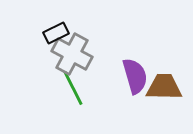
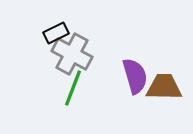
green line: rotated 48 degrees clockwise
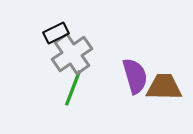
gray cross: rotated 27 degrees clockwise
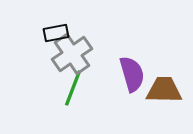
black rectangle: rotated 15 degrees clockwise
purple semicircle: moved 3 px left, 2 px up
brown trapezoid: moved 3 px down
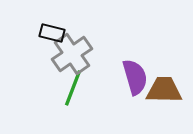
black rectangle: moved 4 px left; rotated 25 degrees clockwise
purple semicircle: moved 3 px right, 3 px down
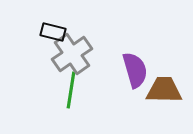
black rectangle: moved 1 px right, 1 px up
purple semicircle: moved 7 px up
green line: moved 2 px left, 2 px down; rotated 12 degrees counterclockwise
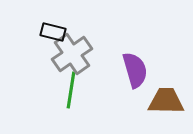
brown trapezoid: moved 2 px right, 11 px down
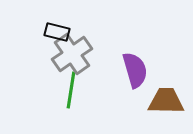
black rectangle: moved 4 px right
